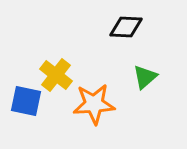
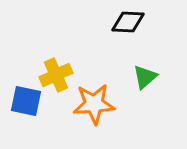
black diamond: moved 2 px right, 5 px up
yellow cross: rotated 28 degrees clockwise
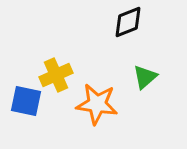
black diamond: rotated 24 degrees counterclockwise
orange star: moved 3 px right; rotated 12 degrees clockwise
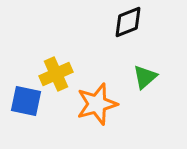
yellow cross: moved 1 px up
orange star: rotated 24 degrees counterclockwise
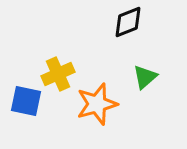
yellow cross: moved 2 px right
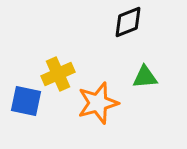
green triangle: rotated 36 degrees clockwise
orange star: moved 1 px right, 1 px up
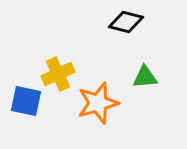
black diamond: moved 2 px left; rotated 36 degrees clockwise
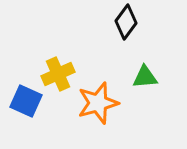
black diamond: rotated 68 degrees counterclockwise
blue square: rotated 12 degrees clockwise
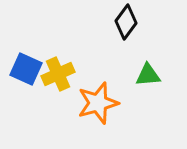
green triangle: moved 3 px right, 2 px up
blue square: moved 32 px up
